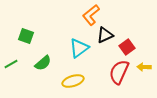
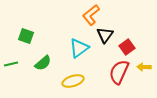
black triangle: rotated 30 degrees counterclockwise
green line: rotated 16 degrees clockwise
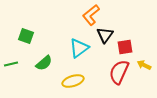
red square: moved 2 px left; rotated 28 degrees clockwise
green semicircle: moved 1 px right
yellow arrow: moved 2 px up; rotated 24 degrees clockwise
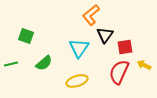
cyan triangle: rotated 20 degrees counterclockwise
yellow ellipse: moved 4 px right
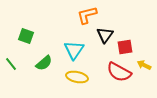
orange L-shape: moved 4 px left; rotated 25 degrees clockwise
cyan triangle: moved 5 px left, 2 px down
green line: rotated 64 degrees clockwise
red semicircle: rotated 85 degrees counterclockwise
yellow ellipse: moved 4 px up; rotated 30 degrees clockwise
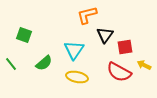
green square: moved 2 px left, 1 px up
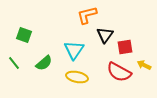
green line: moved 3 px right, 1 px up
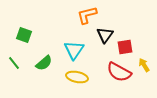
yellow arrow: rotated 32 degrees clockwise
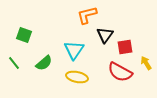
yellow arrow: moved 2 px right, 2 px up
red semicircle: moved 1 px right
